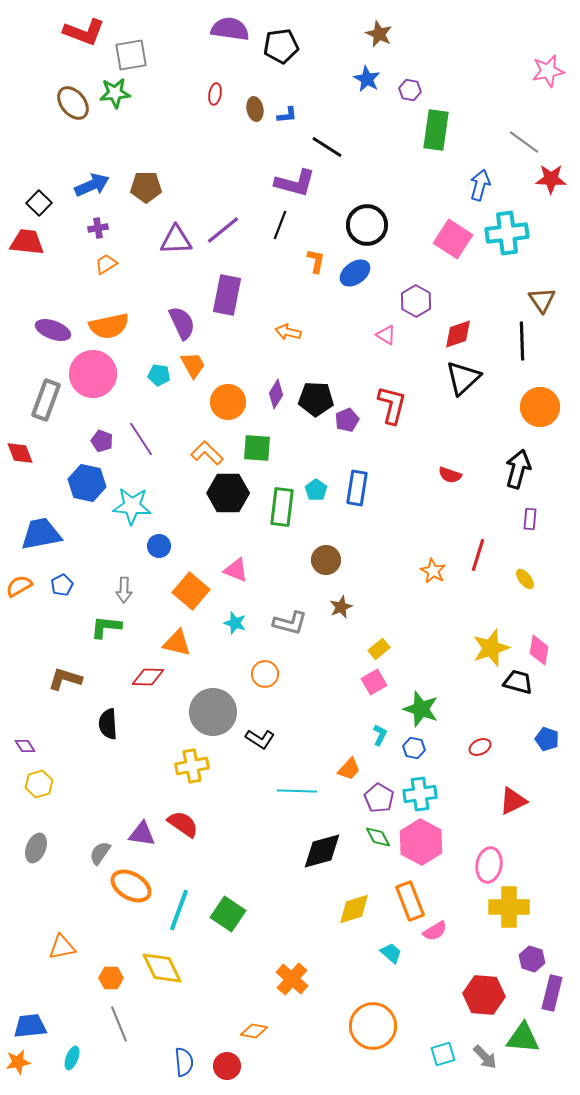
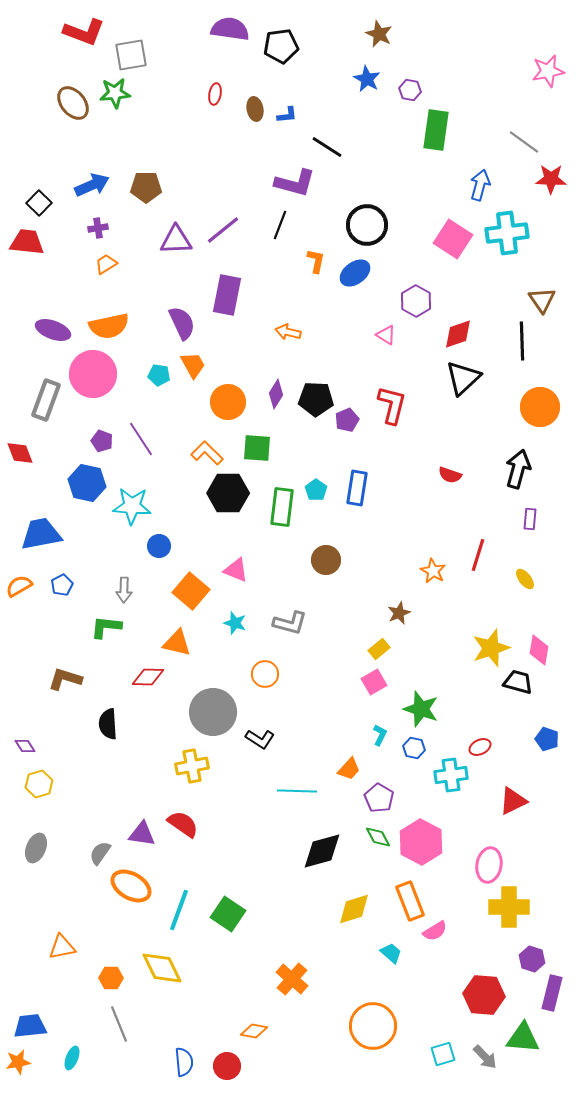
brown star at (341, 607): moved 58 px right, 6 px down
cyan cross at (420, 794): moved 31 px right, 19 px up
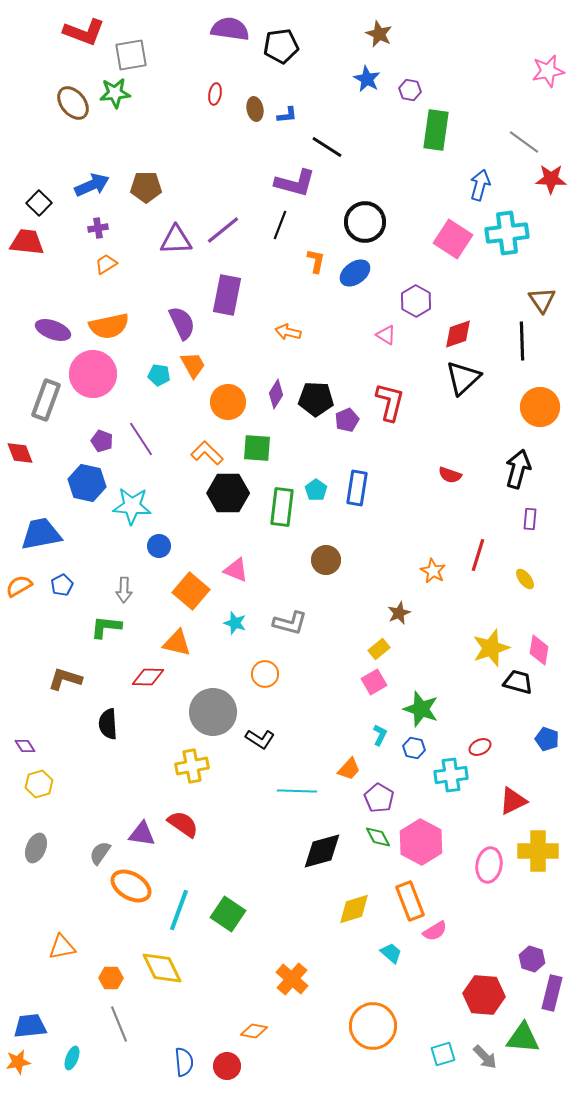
black circle at (367, 225): moved 2 px left, 3 px up
red L-shape at (392, 405): moved 2 px left, 3 px up
yellow cross at (509, 907): moved 29 px right, 56 px up
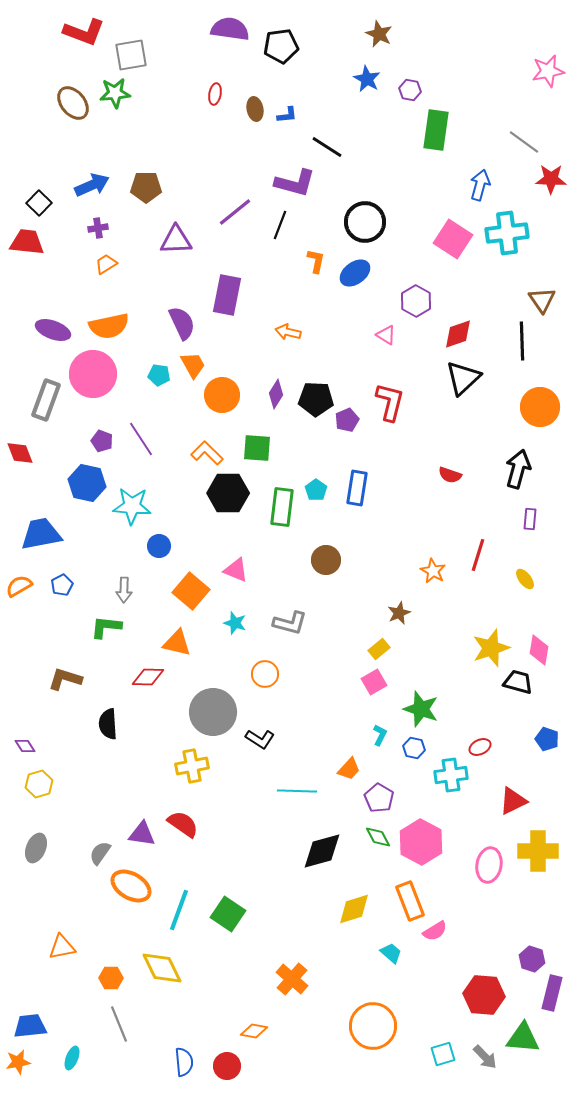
purple line at (223, 230): moved 12 px right, 18 px up
orange circle at (228, 402): moved 6 px left, 7 px up
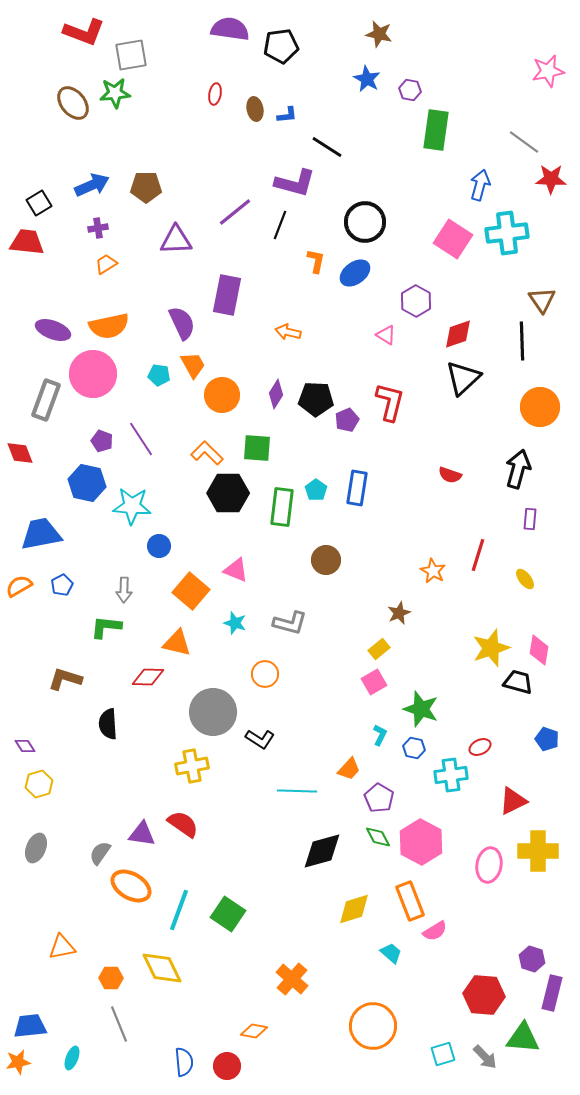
brown star at (379, 34): rotated 12 degrees counterclockwise
black square at (39, 203): rotated 15 degrees clockwise
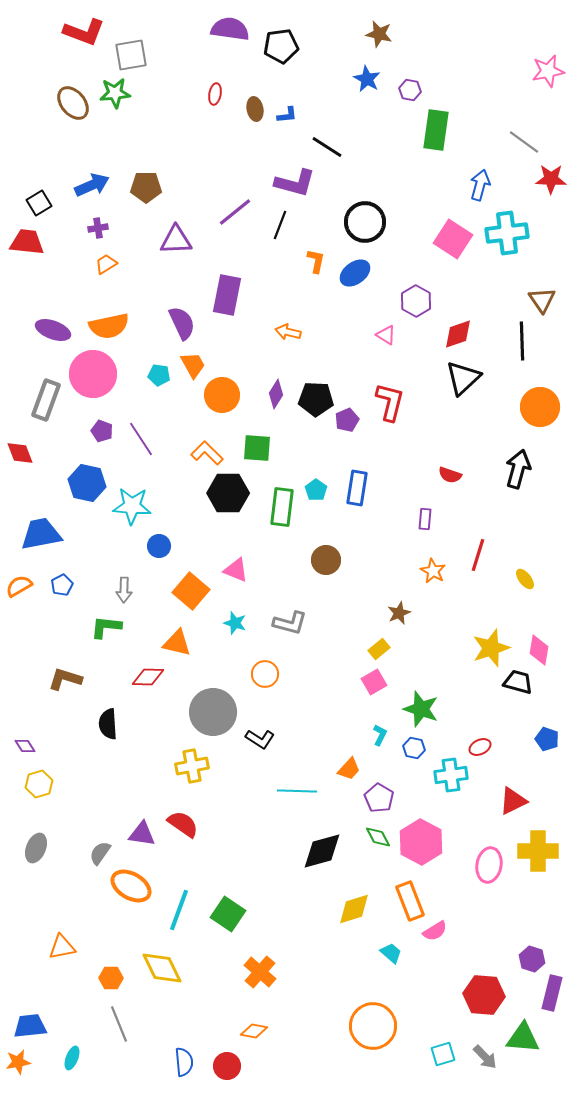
purple pentagon at (102, 441): moved 10 px up
purple rectangle at (530, 519): moved 105 px left
orange cross at (292, 979): moved 32 px left, 7 px up
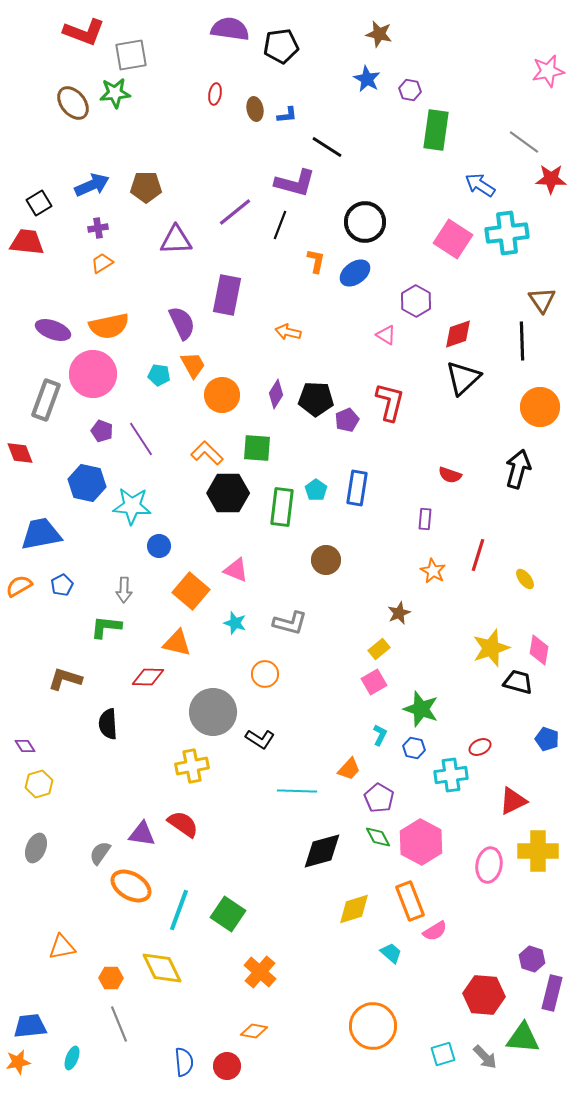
blue arrow at (480, 185): rotated 72 degrees counterclockwise
orange trapezoid at (106, 264): moved 4 px left, 1 px up
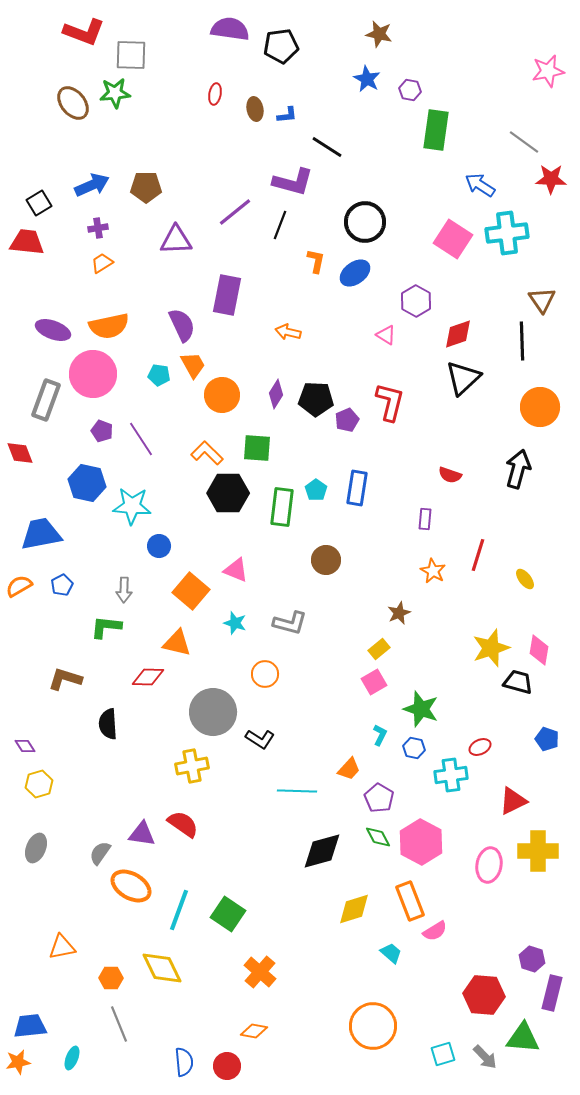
gray square at (131, 55): rotated 12 degrees clockwise
purple L-shape at (295, 183): moved 2 px left, 1 px up
purple semicircle at (182, 323): moved 2 px down
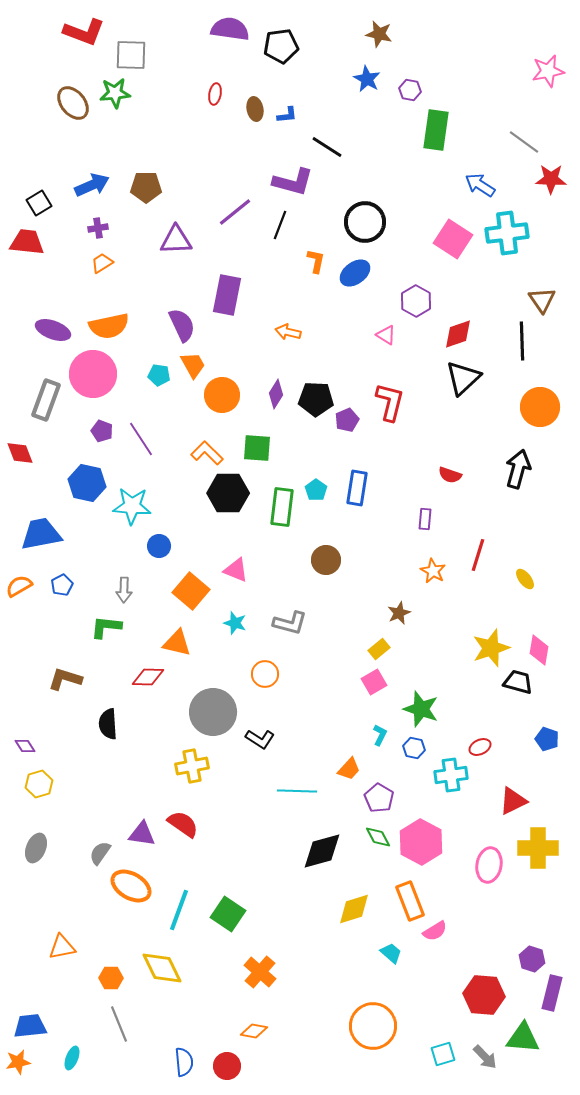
yellow cross at (538, 851): moved 3 px up
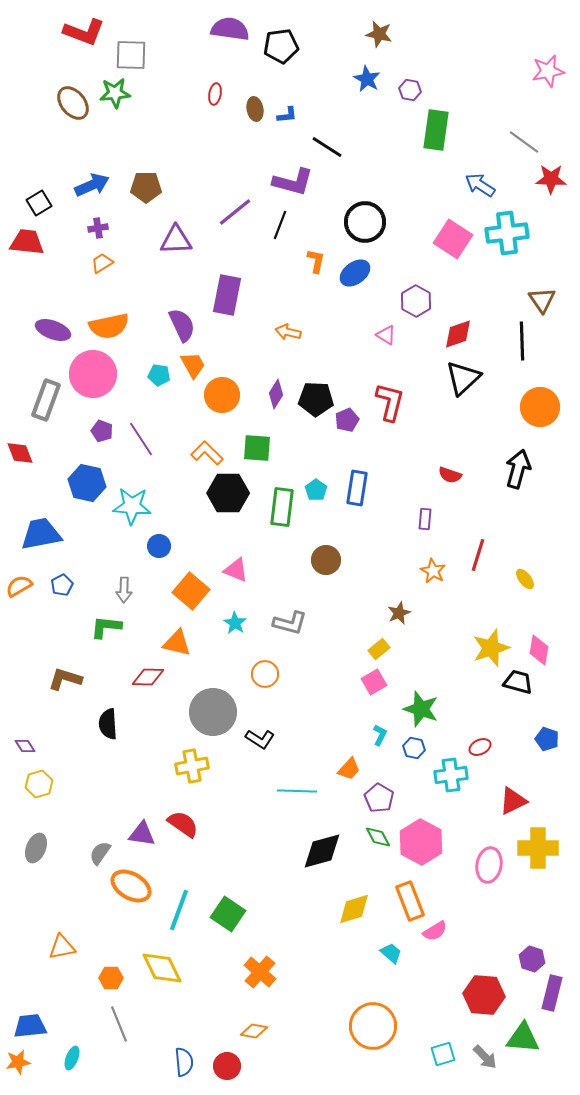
cyan star at (235, 623): rotated 15 degrees clockwise
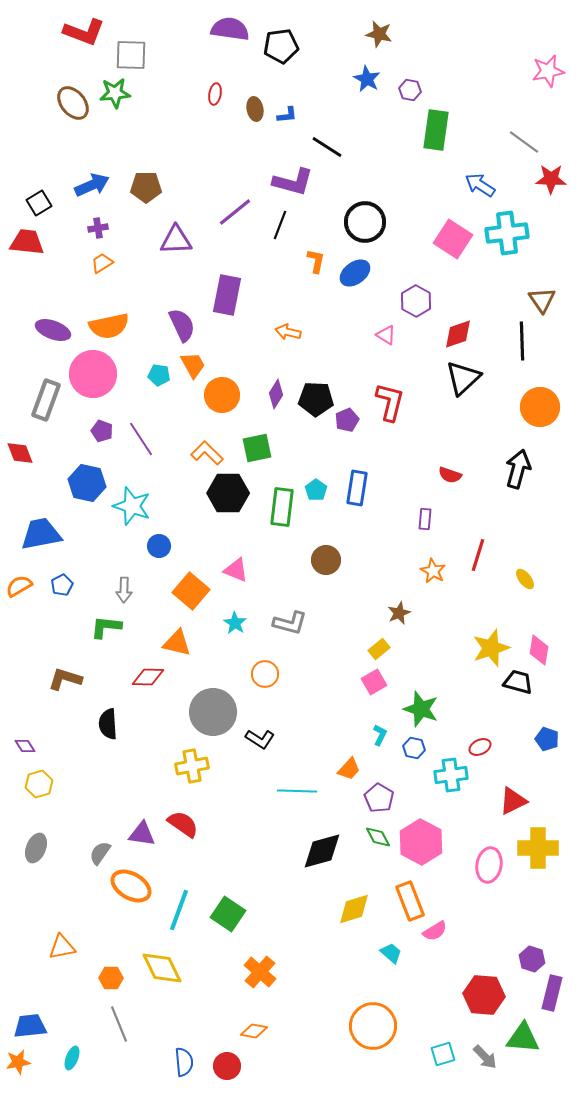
green square at (257, 448): rotated 16 degrees counterclockwise
cyan star at (132, 506): rotated 15 degrees clockwise
